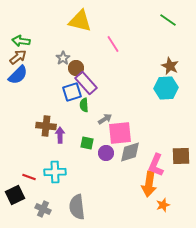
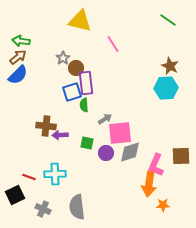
purple rectangle: rotated 35 degrees clockwise
purple arrow: rotated 91 degrees counterclockwise
cyan cross: moved 2 px down
orange star: rotated 16 degrees clockwise
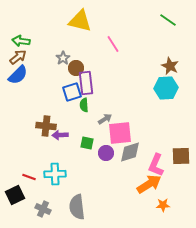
orange arrow: rotated 130 degrees counterclockwise
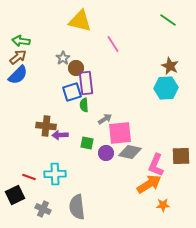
gray diamond: rotated 30 degrees clockwise
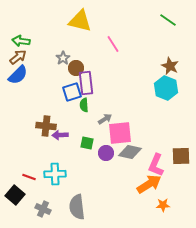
cyan hexagon: rotated 25 degrees clockwise
black square: rotated 24 degrees counterclockwise
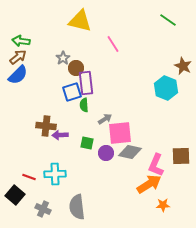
brown star: moved 13 px right
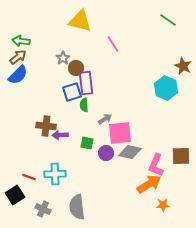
black square: rotated 18 degrees clockwise
